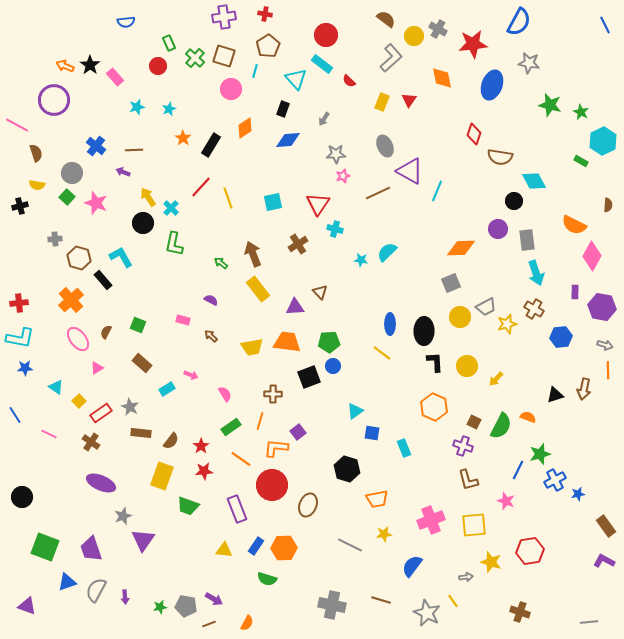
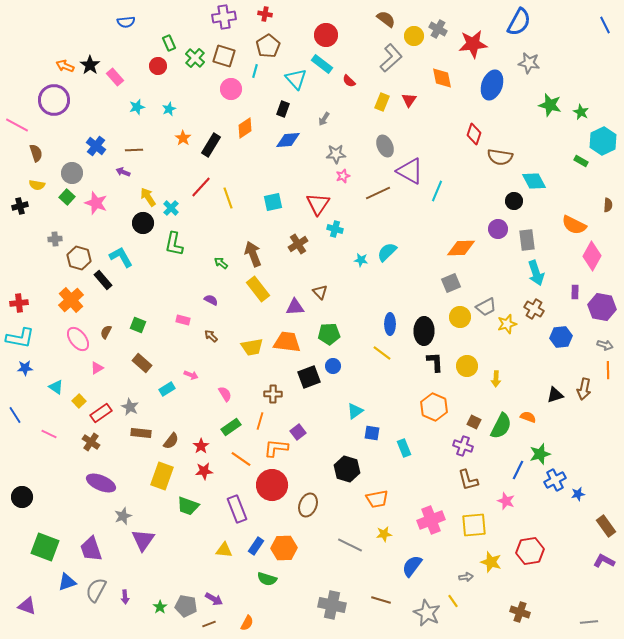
green pentagon at (329, 342): moved 8 px up
yellow arrow at (496, 379): rotated 42 degrees counterclockwise
green star at (160, 607): rotated 24 degrees counterclockwise
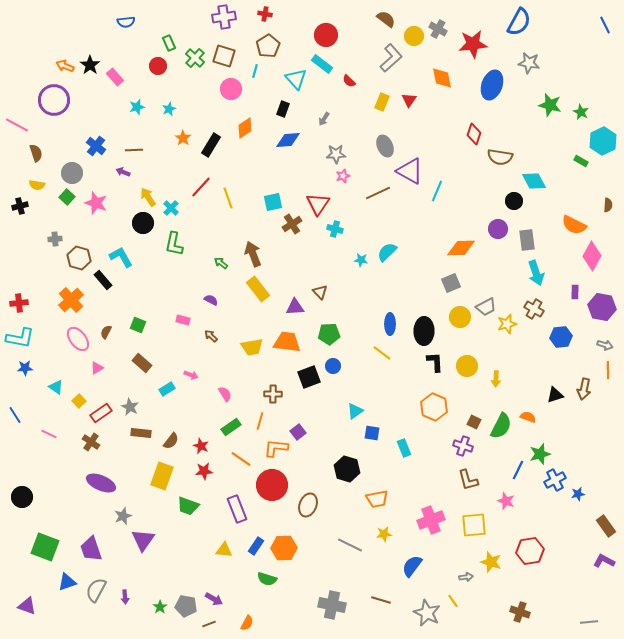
brown cross at (298, 244): moved 6 px left, 20 px up
red star at (201, 446): rotated 14 degrees counterclockwise
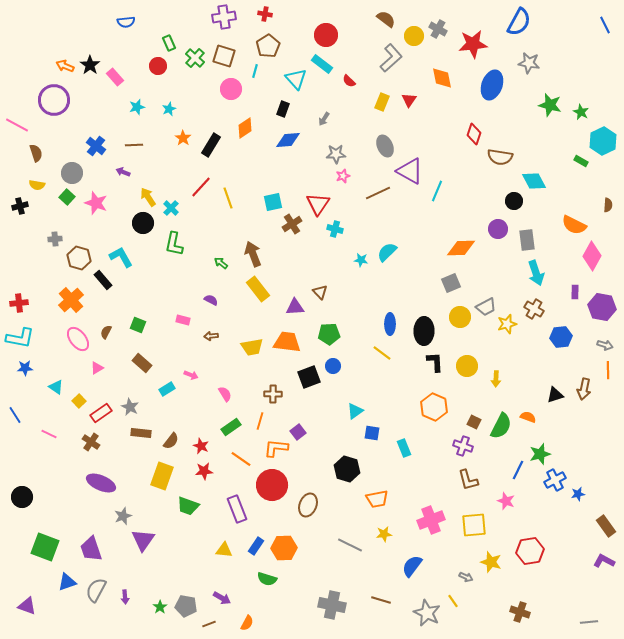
brown line at (134, 150): moved 5 px up
brown arrow at (211, 336): rotated 48 degrees counterclockwise
gray arrow at (466, 577): rotated 32 degrees clockwise
purple arrow at (214, 599): moved 8 px right, 1 px up
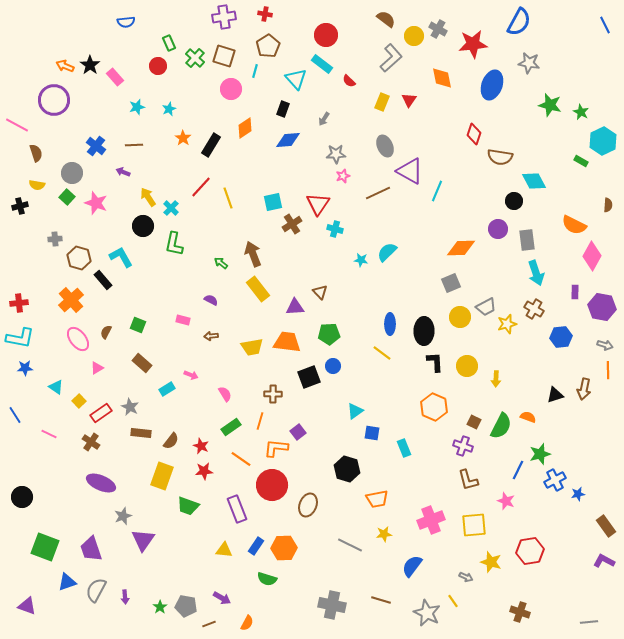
black circle at (143, 223): moved 3 px down
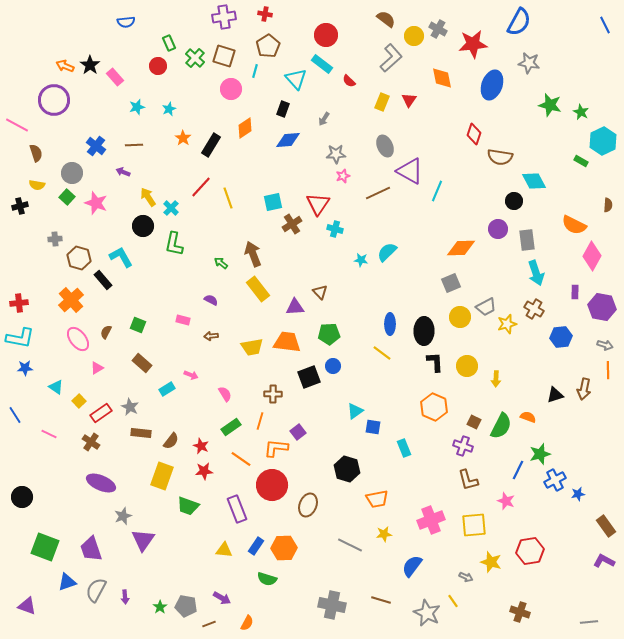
blue square at (372, 433): moved 1 px right, 6 px up
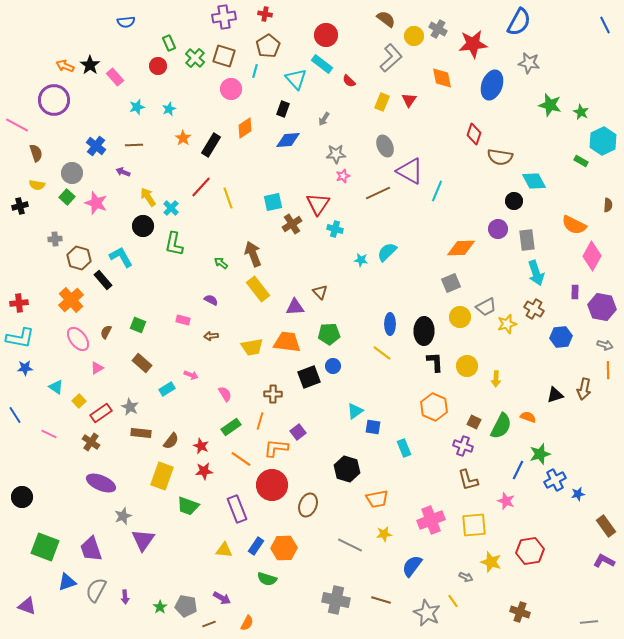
gray cross at (332, 605): moved 4 px right, 5 px up
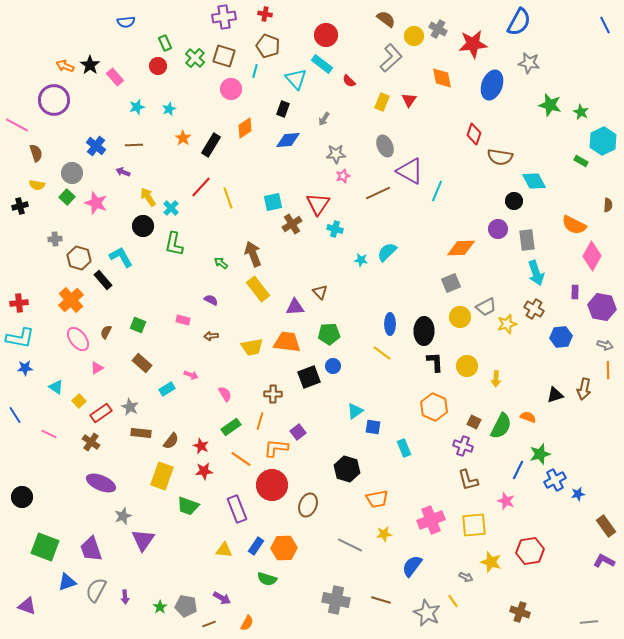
green rectangle at (169, 43): moved 4 px left
brown pentagon at (268, 46): rotated 20 degrees counterclockwise
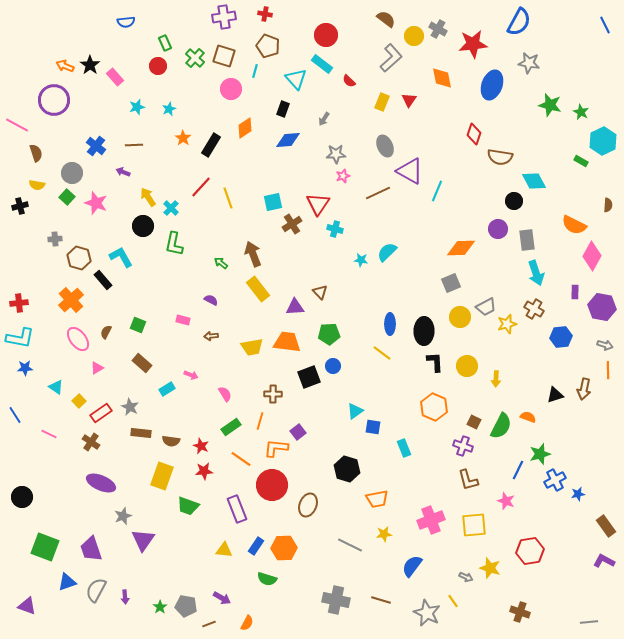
brown semicircle at (171, 441): rotated 60 degrees clockwise
yellow star at (491, 562): moved 1 px left, 6 px down
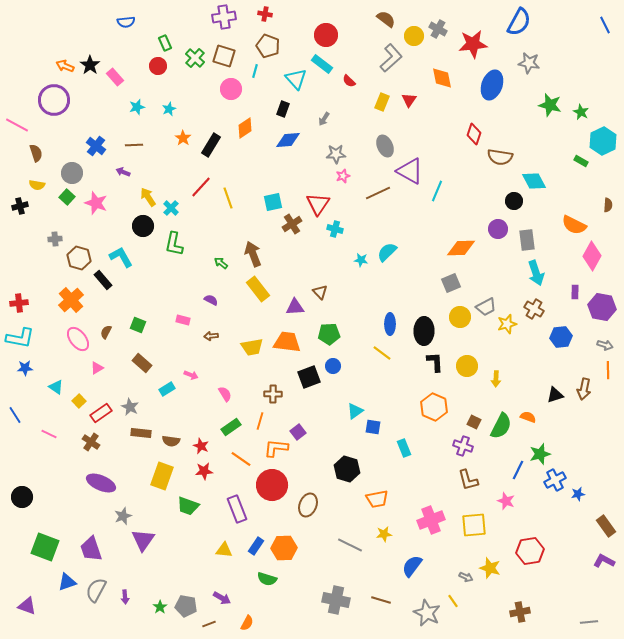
brown cross at (520, 612): rotated 30 degrees counterclockwise
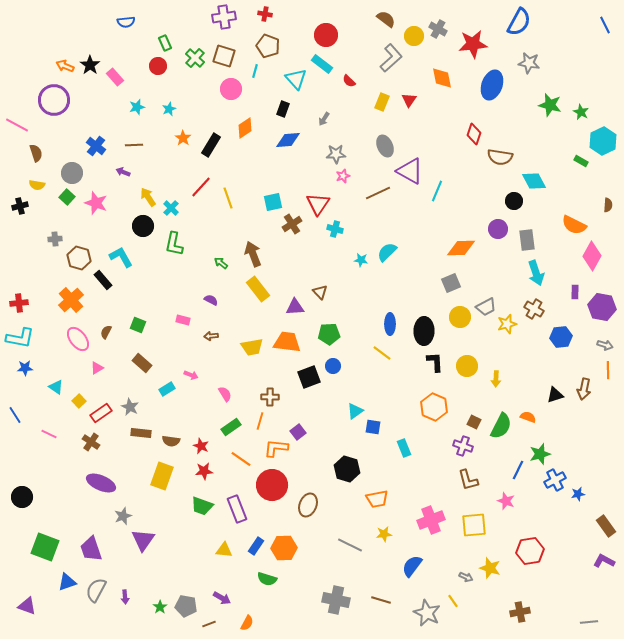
brown cross at (273, 394): moved 3 px left, 3 px down
green trapezoid at (188, 506): moved 14 px right
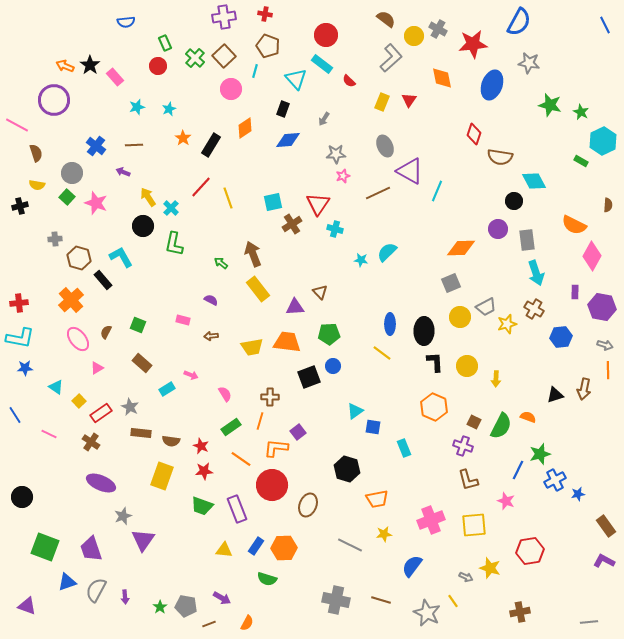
brown square at (224, 56): rotated 30 degrees clockwise
